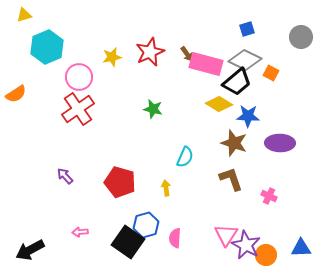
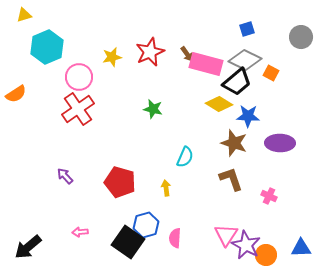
black arrow: moved 2 px left, 3 px up; rotated 12 degrees counterclockwise
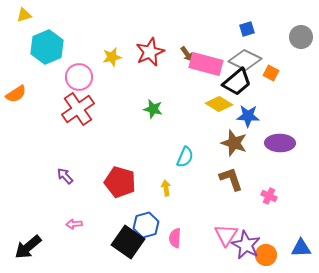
pink arrow: moved 6 px left, 8 px up
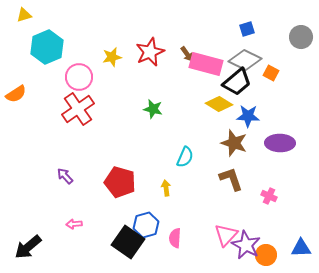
pink triangle: rotated 10 degrees clockwise
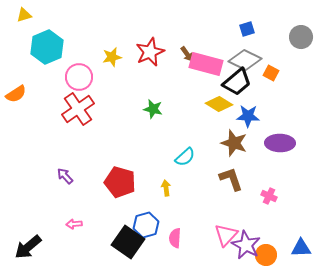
cyan semicircle: rotated 25 degrees clockwise
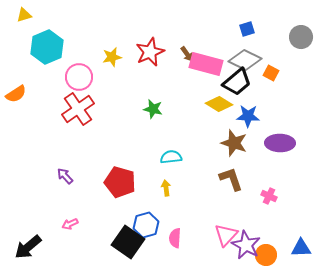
cyan semicircle: moved 14 px left; rotated 145 degrees counterclockwise
pink arrow: moved 4 px left; rotated 21 degrees counterclockwise
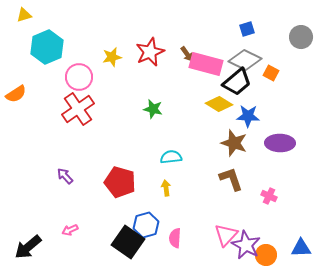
pink arrow: moved 6 px down
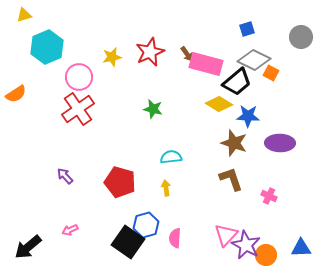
gray diamond: moved 9 px right
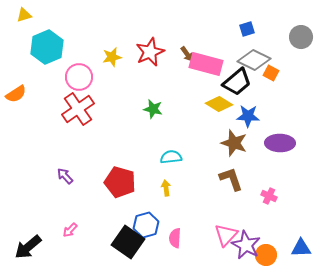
pink arrow: rotated 21 degrees counterclockwise
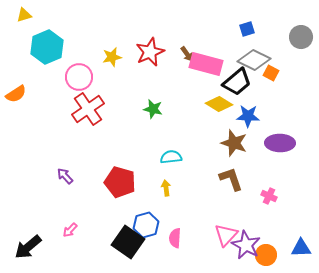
red cross: moved 10 px right
